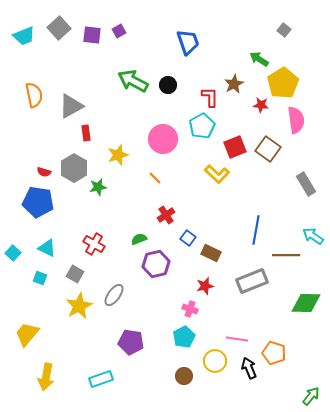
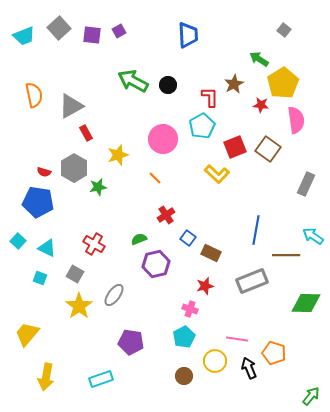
blue trapezoid at (188, 42): moved 7 px up; rotated 16 degrees clockwise
red rectangle at (86, 133): rotated 21 degrees counterclockwise
gray rectangle at (306, 184): rotated 55 degrees clockwise
cyan square at (13, 253): moved 5 px right, 12 px up
yellow star at (79, 306): rotated 8 degrees counterclockwise
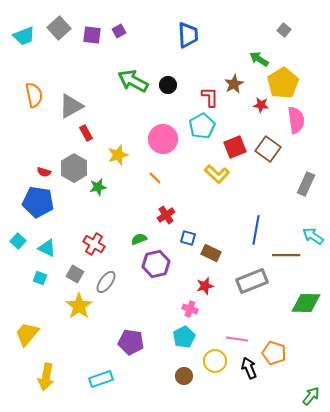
blue square at (188, 238): rotated 21 degrees counterclockwise
gray ellipse at (114, 295): moved 8 px left, 13 px up
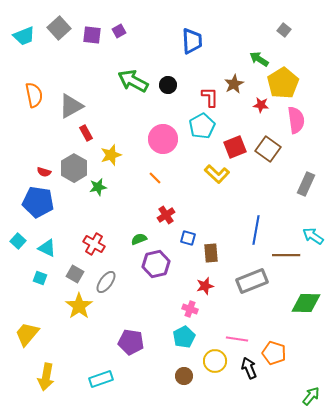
blue trapezoid at (188, 35): moved 4 px right, 6 px down
yellow star at (118, 155): moved 7 px left
brown rectangle at (211, 253): rotated 60 degrees clockwise
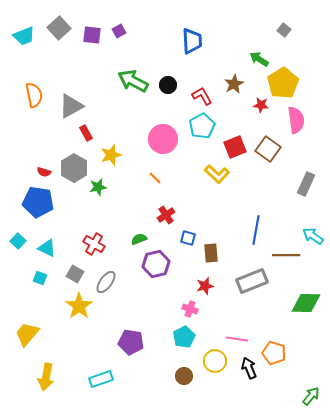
red L-shape at (210, 97): moved 8 px left, 1 px up; rotated 30 degrees counterclockwise
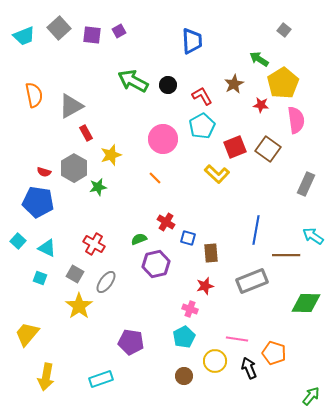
red cross at (166, 215): moved 7 px down; rotated 24 degrees counterclockwise
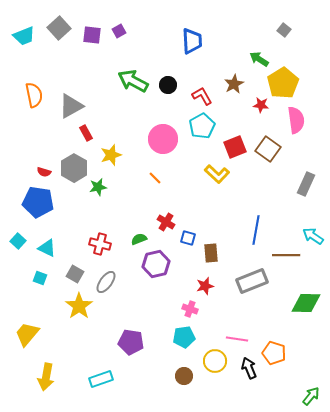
red cross at (94, 244): moved 6 px right; rotated 15 degrees counterclockwise
cyan pentagon at (184, 337): rotated 20 degrees clockwise
